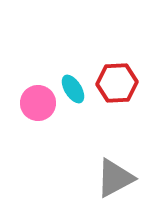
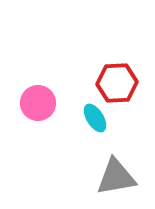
cyan ellipse: moved 22 px right, 29 px down
gray triangle: moved 1 px right, 1 px up; rotated 18 degrees clockwise
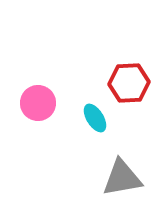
red hexagon: moved 12 px right
gray triangle: moved 6 px right, 1 px down
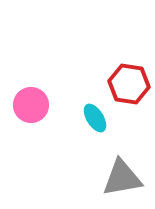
red hexagon: moved 1 px down; rotated 12 degrees clockwise
pink circle: moved 7 px left, 2 px down
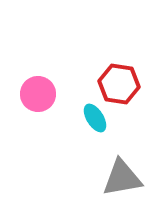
red hexagon: moved 10 px left
pink circle: moved 7 px right, 11 px up
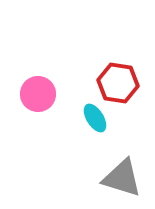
red hexagon: moved 1 px left, 1 px up
gray triangle: rotated 27 degrees clockwise
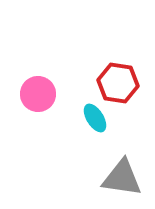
gray triangle: rotated 9 degrees counterclockwise
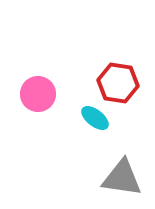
cyan ellipse: rotated 20 degrees counterclockwise
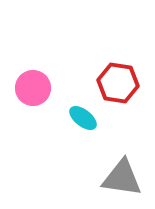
pink circle: moved 5 px left, 6 px up
cyan ellipse: moved 12 px left
